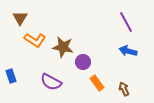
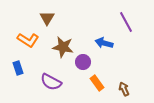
brown triangle: moved 27 px right
orange L-shape: moved 7 px left
blue arrow: moved 24 px left, 8 px up
blue rectangle: moved 7 px right, 8 px up
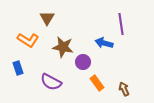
purple line: moved 5 px left, 2 px down; rotated 20 degrees clockwise
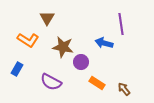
purple circle: moved 2 px left
blue rectangle: moved 1 px left, 1 px down; rotated 48 degrees clockwise
orange rectangle: rotated 21 degrees counterclockwise
brown arrow: rotated 16 degrees counterclockwise
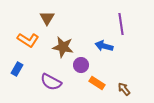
blue arrow: moved 3 px down
purple circle: moved 3 px down
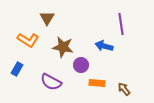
orange rectangle: rotated 28 degrees counterclockwise
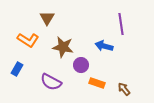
orange rectangle: rotated 14 degrees clockwise
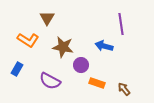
purple semicircle: moved 1 px left, 1 px up
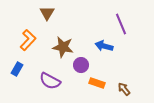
brown triangle: moved 5 px up
purple line: rotated 15 degrees counterclockwise
orange L-shape: rotated 80 degrees counterclockwise
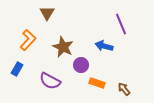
brown star: rotated 15 degrees clockwise
